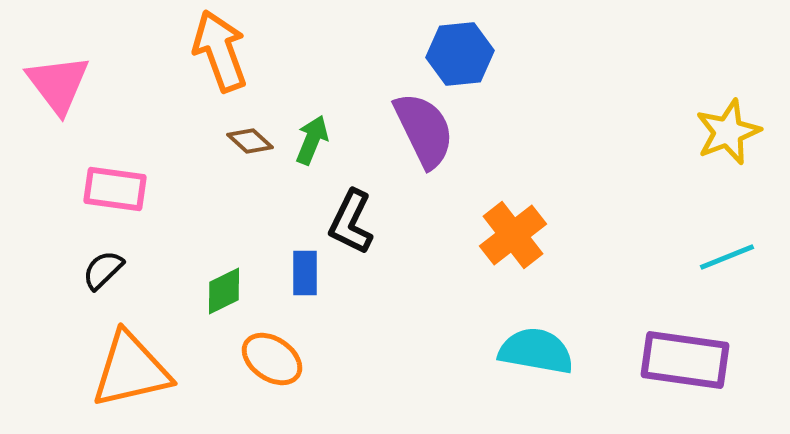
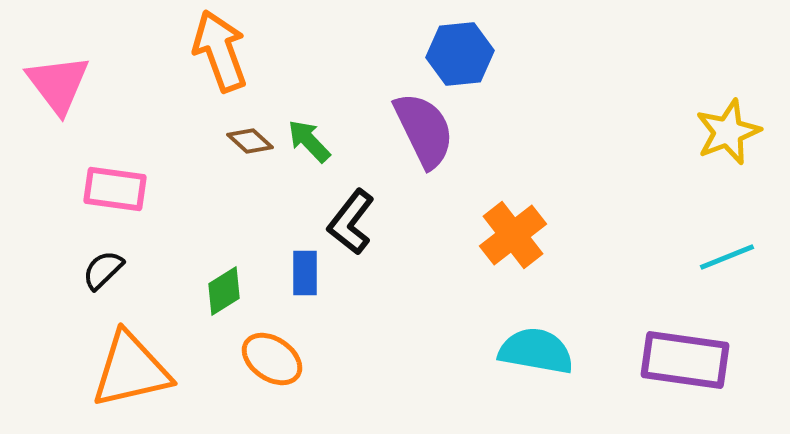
green arrow: moved 3 px left, 1 px down; rotated 66 degrees counterclockwise
black L-shape: rotated 12 degrees clockwise
green diamond: rotated 6 degrees counterclockwise
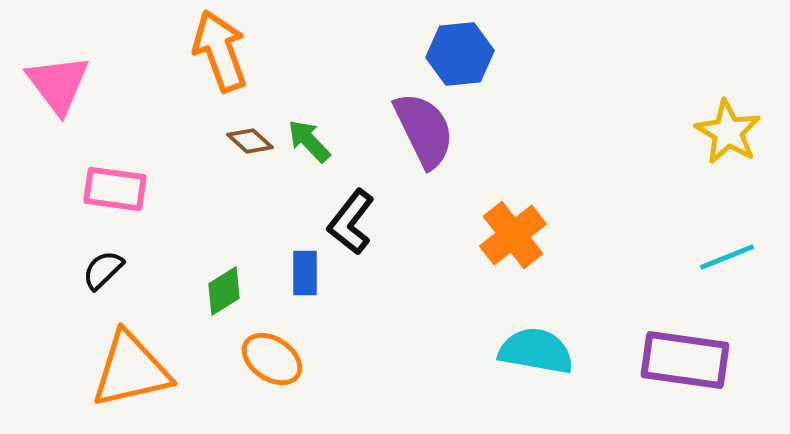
yellow star: rotated 20 degrees counterclockwise
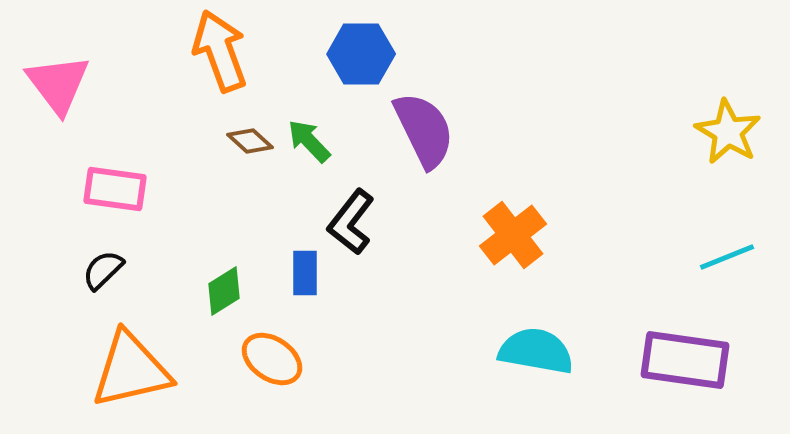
blue hexagon: moved 99 px left; rotated 6 degrees clockwise
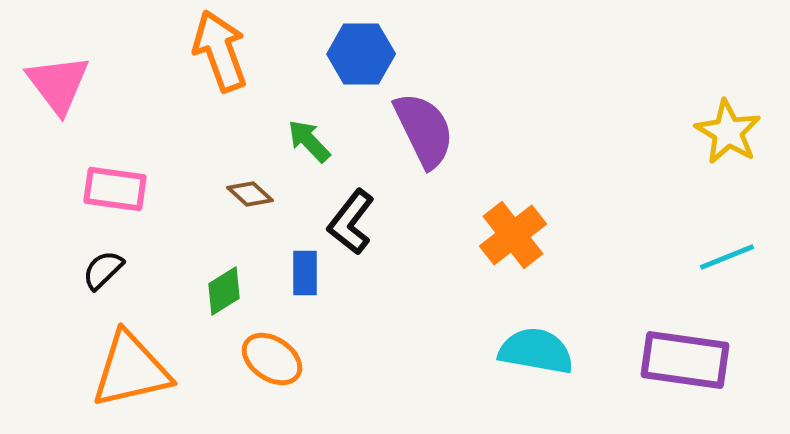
brown diamond: moved 53 px down
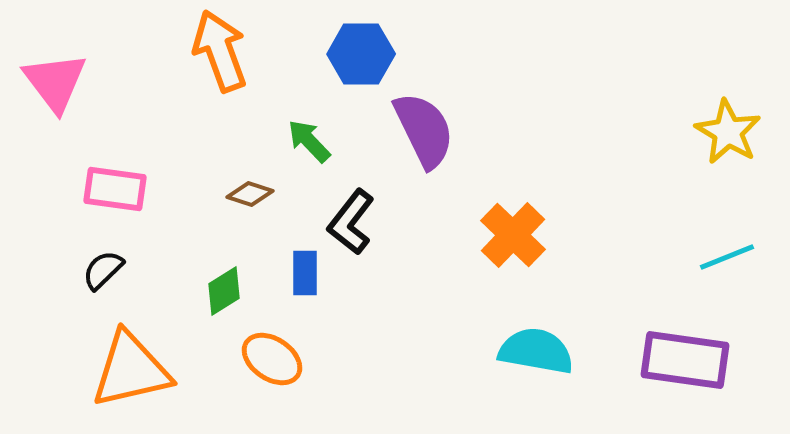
pink triangle: moved 3 px left, 2 px up
brown diamond: rotated 24 degrees counterclockwise
orange cross: rotated 8 degrees counterclockwise
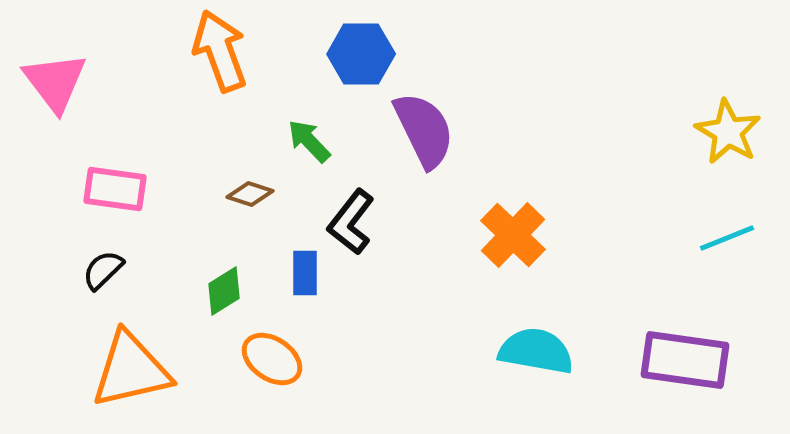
cyan line: moved 19 px up
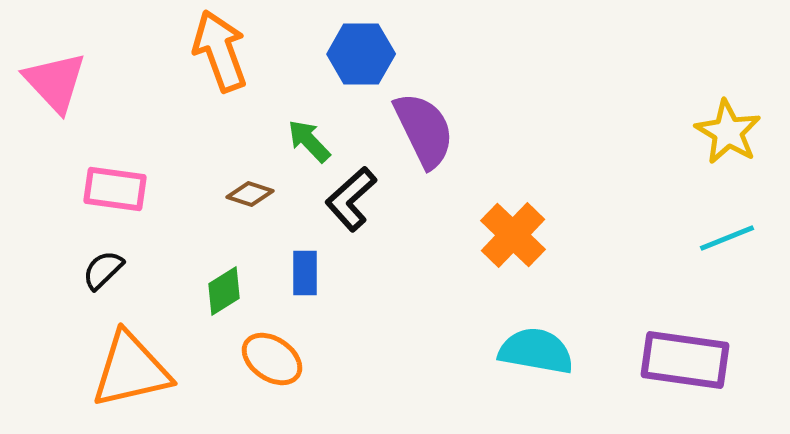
pink triangle: rotated 6 degrees counterclockwise
black L-shape: moved 23 px up; rotated 10 degrees clockwise
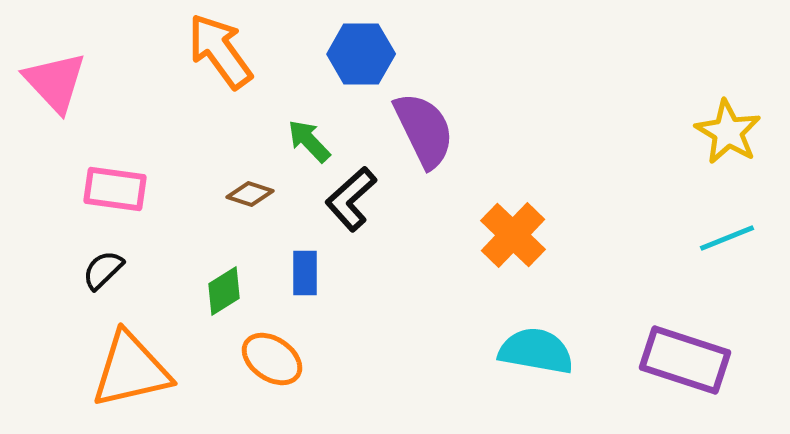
orange arrow: rotated 16 degrees counterclockwise
purple rectangle: rotated 10 degrees clockwise
